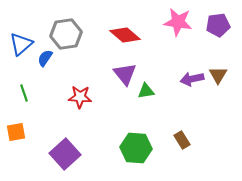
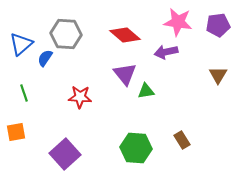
gray hexagon: rotated 12 degrees clockwise
purple arrow: moved 26 px left, 27 px up
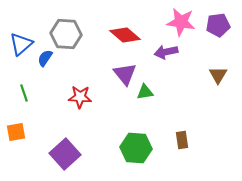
pink star: moved 3 px right
green triangle: moved 1 px left, 1 px down
brown rectangle: rotated 24 degrees clockwise
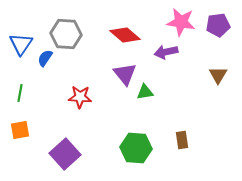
blue triangle: rotated 15 degrees counterclockwise
green line: moved 4 px left; rotated 30 degrees clockwise
orange square: moved 4 px right, 2 px up
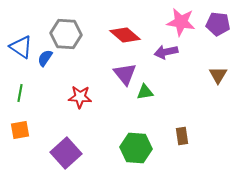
purple pentagon: moved 1 px up; rotated 15 degrees clockwise
blue triangle: moved 3 px down; rotated 30 degrees counterclockwise
brown rectangle: moved 4 px up
purple square: moved 1 px right, 1 px up
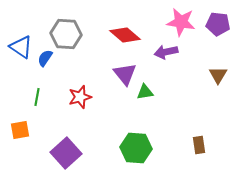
green line: moved 17 px right, 4 px down
red star: rotated 20 degrees counterclockwise
brown rectangle: moved 17 px right, 9 px down
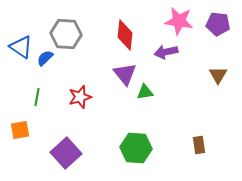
pink star: moved 2 px left, 1 px up
red diamond: rotated 56 degrees clockwise
blue semicircle: rotated 12 degrees clockwise
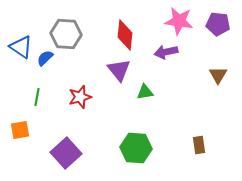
purple triangle: moved 6 px left, 4 px up
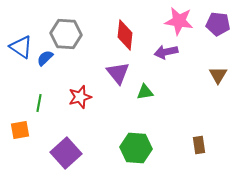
purple triangle: moved 1 px left, 3 px down
green line: moved 2 px right, 6 px down
